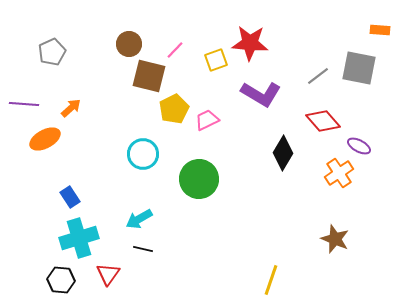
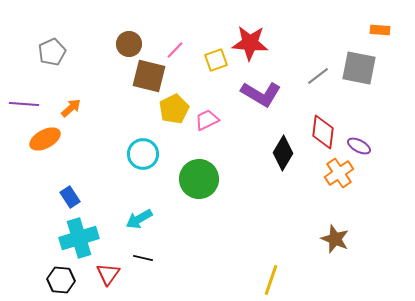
red diamond: moved 11 px down; rotated 48 degrees clockwise
black line: moved 9 px down
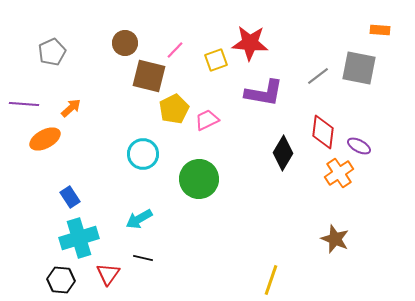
brown circle: moved 4 px left, 1 px up
purple L-shape: moved 3 px right, 1 px up; rotated 21 degrees counterclockwise
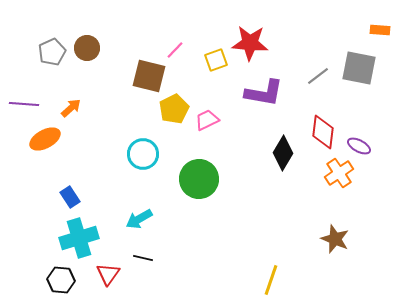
brown circle: moved 38 px left, 5 px down
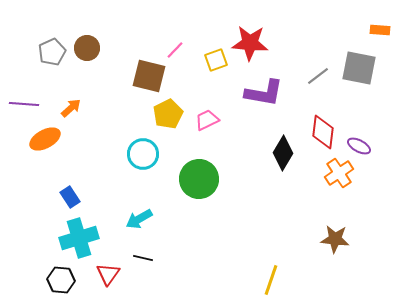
yellow pentagon: moved 6 px left, 5 px down
brown star: rotated 16 degrees counterclockwise
